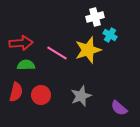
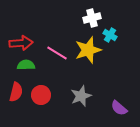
white cross: moved 3 px left, 1 px down
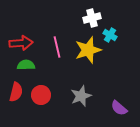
pink line: moved 6 px up; rotated 45 degrees clockwise
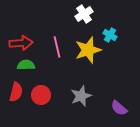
white cross: moved 8 px left, 4 px up; rotated 18 degrees counterclockwise
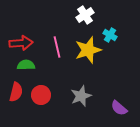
white cross: moved 1 px right, 1 px down
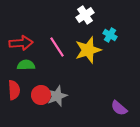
pink line: rotated 20 degrees counterclockwise
red semicircle: moved 2 px left, 2 px up; rotated 18 degrees counterclockwise
gray star: moved 24 px left
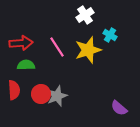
red circle: moved 1 px up
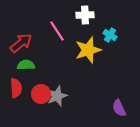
white cross: rotated 30 degrees clockwise
red arrow: rotated 35 degrees counterclockwise
pink line: moved 16 px up
red semicircle: moved 2 px right, 2 px up
purple semicircle: rotated 24 degrees clockwise
